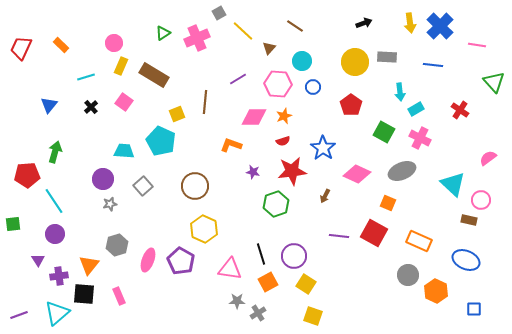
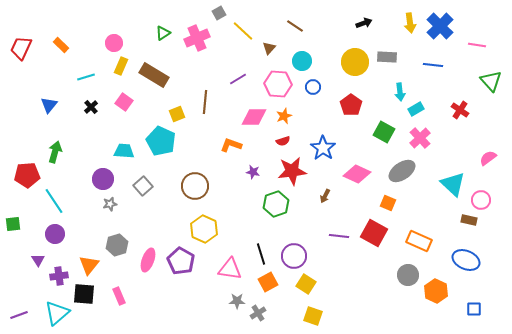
green triangle at (494, 82): moved 3 px left, 1 px up
pink cross at (420, 138): rotated 20 degrees clockwise
gray ellipse at (402, 171): rotated 12 degrees counterclockwise
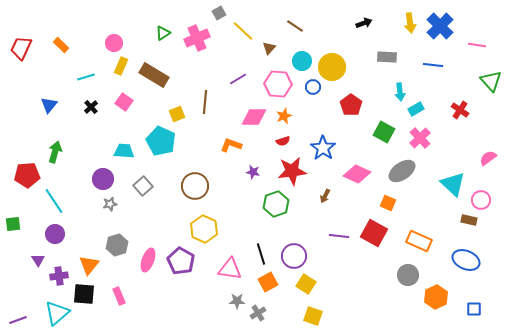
yellow circle at (355, 62): moved 23 px left, 5 px down
orange hexagon at (436, 291): moved 6 px down; rotated 10 degrees clockwise
purple line at (19, 315): moved 1 px left, 5 px down
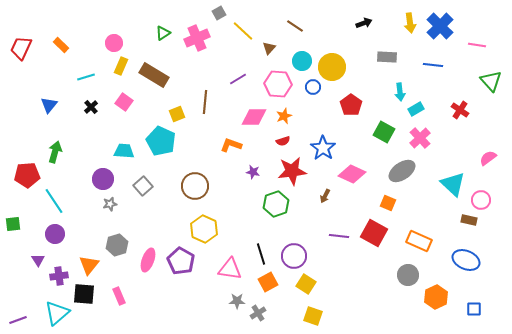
pink diamond at (357, 174): moved 5 px left
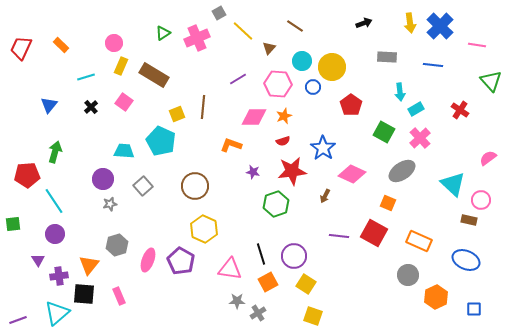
brown line at (205, 102): moved 2 px left, 5 px down
